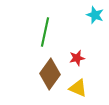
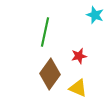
red star: moved 2 px right, 2 px up
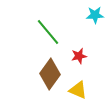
cyan star: rotated 24 degrees counterclockwise
green line: moved 3 px right; rotated 52 degrees counterclockwise
yellow triangle: moved 2 px down
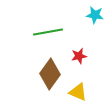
cyan star: rotated 12 degrees clockwise
green line: rotated 60 degrees counterclockwise
yellow triangle: moved 2 px down
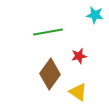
yellow triangle: rotated 12 degrees clockwise
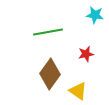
red star: moved 7 px right, 2 px up
yellow triangle: moved 1 px up
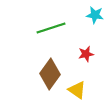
green line: moved 3 px right, 4 px up; rotated 8 degrees counterclockwise
yellow triangle: moved 1 px left, 1 px up
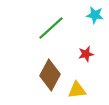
green line: rotated 24 degrees counterclockwise
brown diamond: moved 1 px down; rotated 8 degrees counterclockwise
yellow triangle: rotated 42 degrees counterclockwise
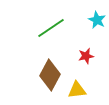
cyan star: moved 2 px right, 5 px down; rotated 18 degrees clockwise
green line: rotated 8 degrees clockwise
red star: moved 2 px down
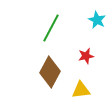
green line: rotated 28 degrees counterclockwise
brown diamond: moved 3 px up
yellow triangle: moved 4 px right
